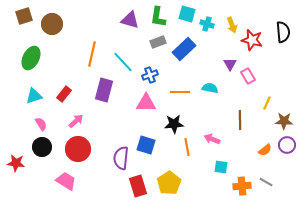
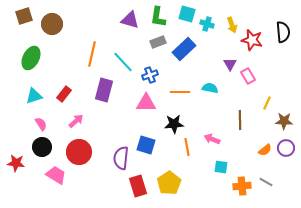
purple circle at (287, 145): moved 1 px left, 3 px down
red circle at (78, 149): moved 1 px right, 3 px down
pink trapezoid at (66, 181): moved 10 px left, 6 px up
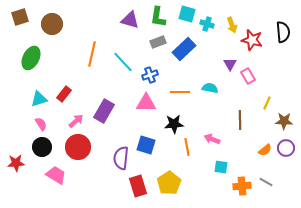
brown square at (24, 16): moved 4 px left, 1 px down
purple rectangle at (104, 90): moved 21 px down; rotated 15 degrees clockwise
cyan triangle at (34, 96): moved 5 px right, 3 px down
red circle at (79, 152): moved 1 px left, 5 px up
red star at (16, 163): rotated 12 degrees counterclockwise
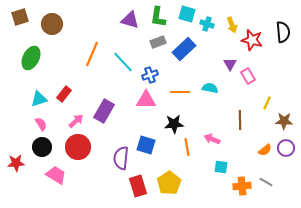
orange line at (92, 54): rotated 10 degrees clockwise
pink triangle at (146, 103): moved 3 px up
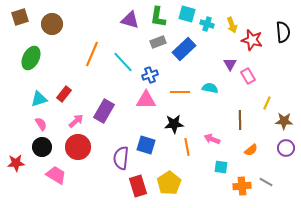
orange semicircle at (265, 150): moved 14 px left
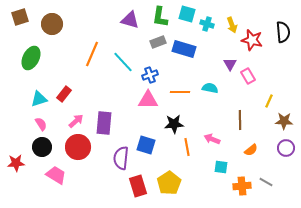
green L-shape at (158, 17): moved 2 px right
blue rectangle at (184, 49): rotated 60 degrees clockwise
pink triangle at (146, 100): moved 2 px right
yellow line at (267, 103): moved 2 px right, 2 px up
purple rectangle at (104, 111): moved 12 px down; rotated 25 degrees counterclockwise
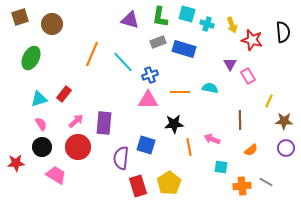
orange line at (187, 147): moved 2 px right
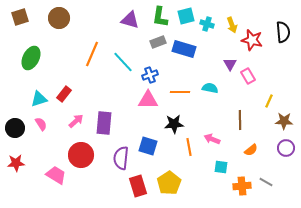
cyan square at (187, 14): moved 1 px left, 2 px down; rotated 30 degrees counterclockwise
brown circle at (52, 24): moved 7 px right, 6 px up
blue square at (146, 145): moved 2 px right, 1 px down
black circle at (42, 147): moved 27 px left, 19 px up
red circle at (78, 147): moved 3 px right, 8 px down
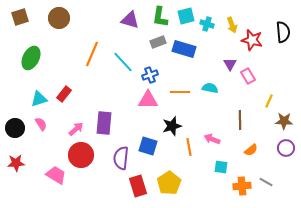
pink arrow at (76, 121): moved 8 px down
black star at (174, 124): moved 2 px left, 2 px down; rotated 12 degrees counterclockwise
